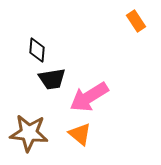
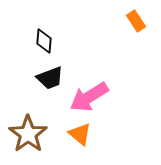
black diamond: moved 7 px right, 9 px up
black trapezoid: moved 2 px left, 1 px up; rotated 12 degrees counterclockwise
brown star: moved 1 px left, 1 px down; rotated 30 degrees clockwise
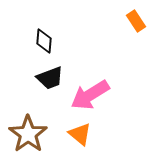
pink arrow: moved 1 px right, 2 px up
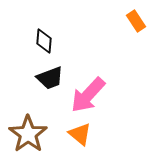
pink arrow: moved 2 px left; rotated 15 degrees counterclockwise
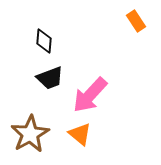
pink arrow: moved 2 px right
brown star: moved 2 px right; rotated 6 degrees clockwise
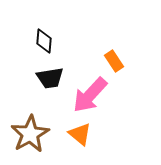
orange rectangle: moved 22 px left, 40 px down
black trapezoid: rotated 12 degrees clockwise
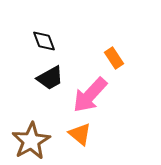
black diamond: rotated 25 degrees counterclockwise
orange rectangle: moved 3 px up
black trapezoid: rotated 20 degrees counterclockwise
brown star: moved 1 px right, 7 px down
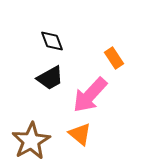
black diamond: moved 8 px right
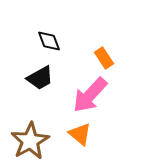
black diamond: moved 3 px left
orange rectangle: moved 10 px left
black trapezoid: moved 10 px left
brown star: moved 1 px left
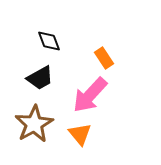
orange triangle: rotated 10 degrees clockwise
brown star: moved 4 px right, 17 px up
